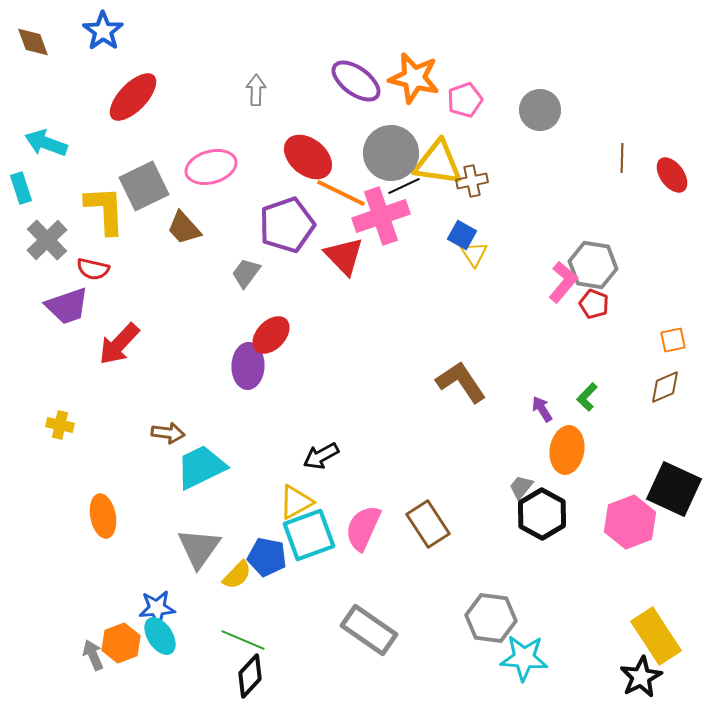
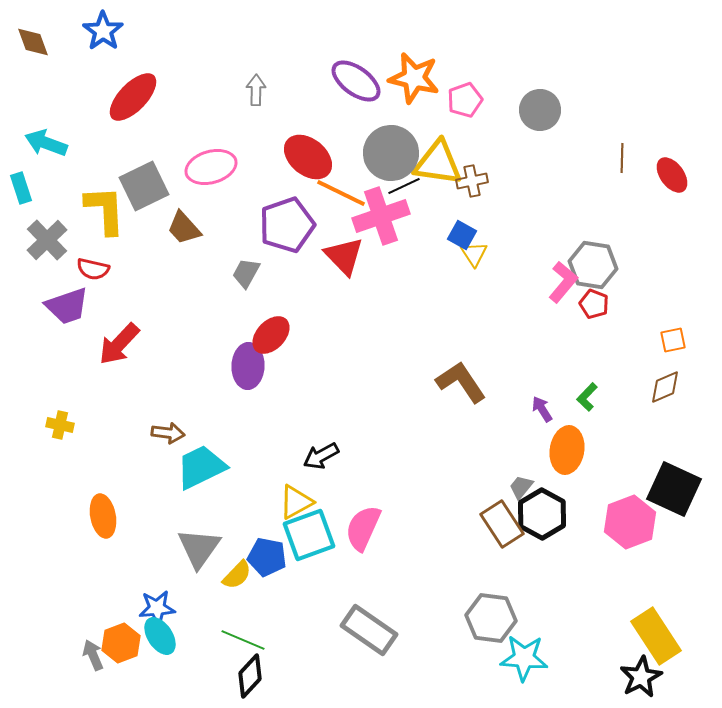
gray trapezoid at (246, 273): rotated 8 degrees counterclockwise
brown rectangle at (428, 524): moved 74 px right
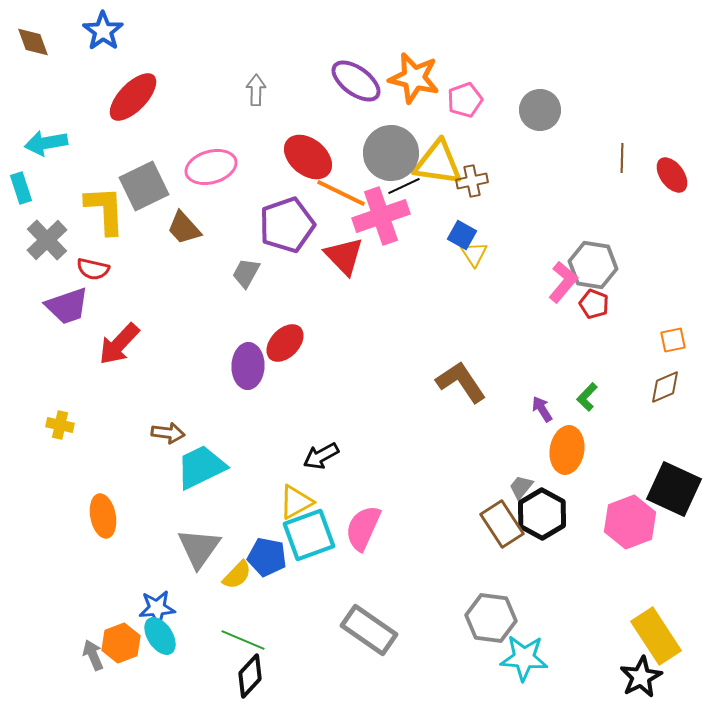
cyan arrow at (46, 143): rotated 30 degrees counterclockwise
red ellipse at (271, 335): moved 14 px right, 8 px down
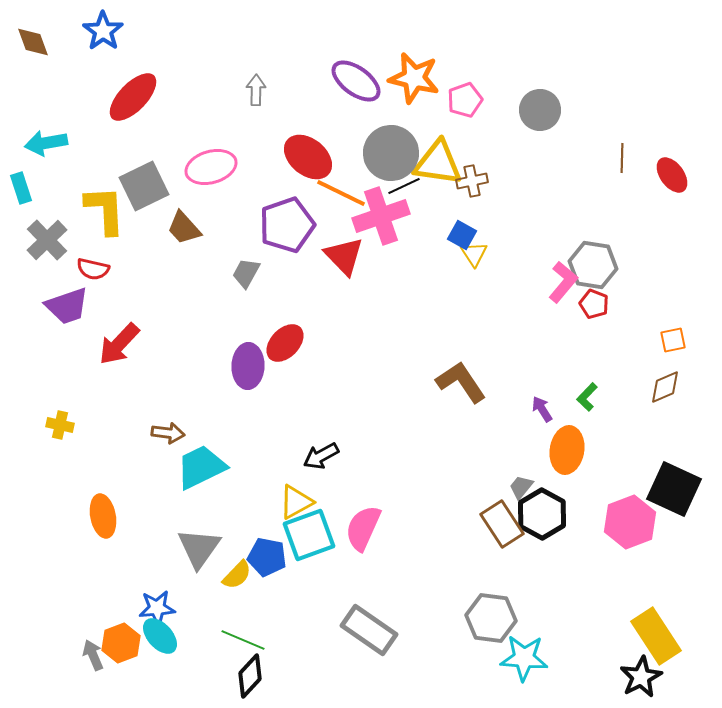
cyan ellipse at (160, 636): rotated 9 degrees counterclockwise
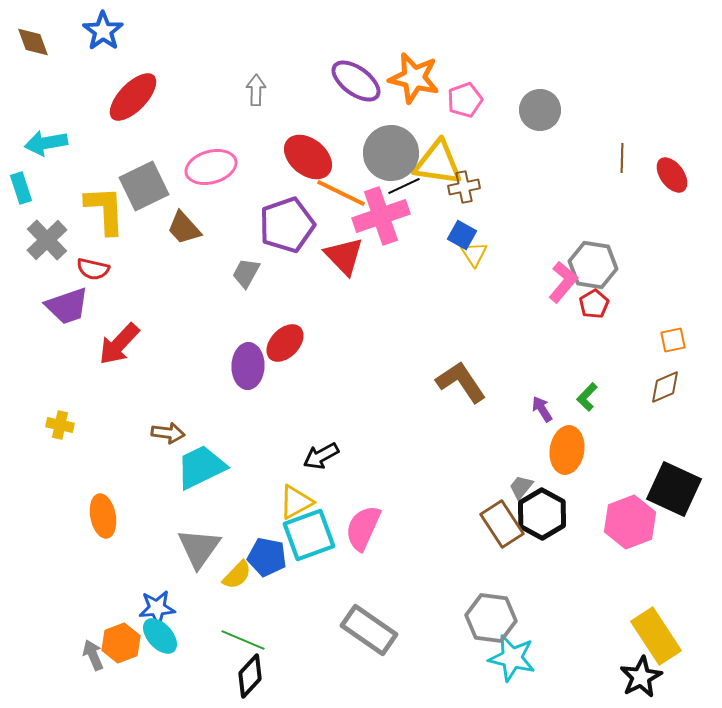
brown cross at (472, 181): moved 8 px left, 6 px down
red pentagon at (594, 304): rotated 20 degrees clockwise
cyan star at (524, 658): moved 12 px left; rotated 9 degrees clockwise
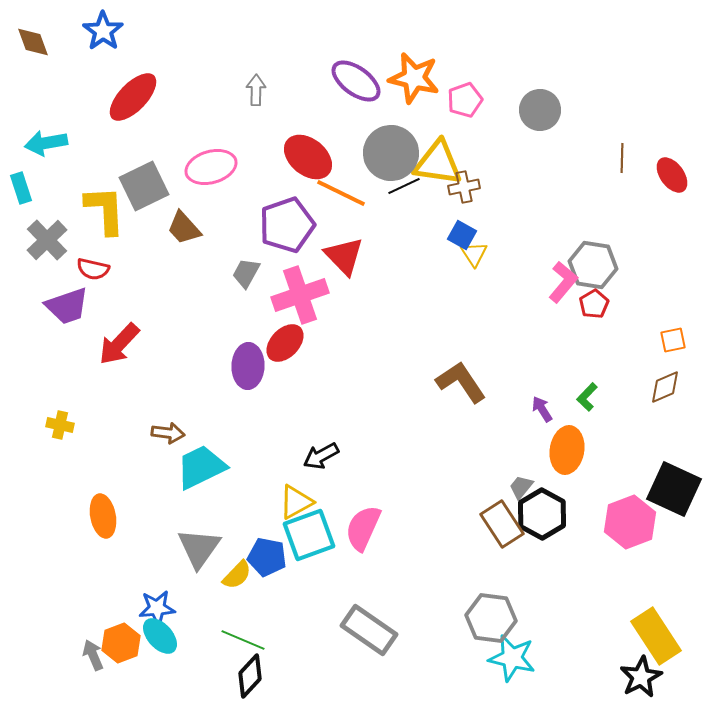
pink cross at (381, 216): moved 81 px left, 79 px down
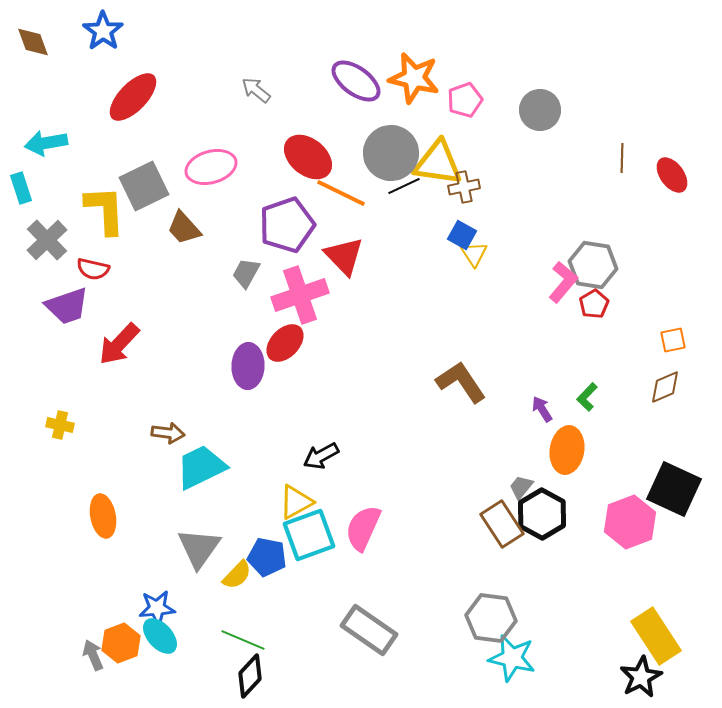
gray arrow at (256, 90): rotated 52 degrees counterclockwise
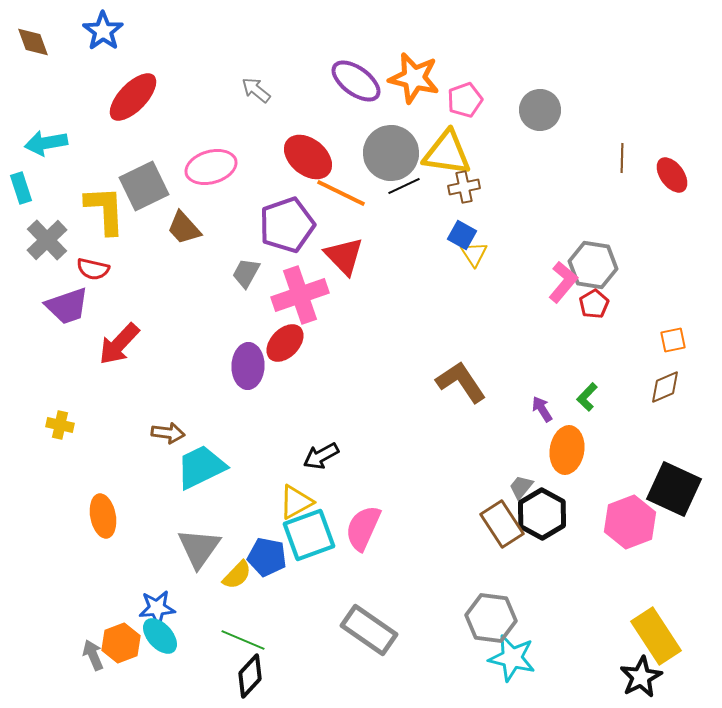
yellow triangle at (438, 163): moved 9 px right, 10 px up
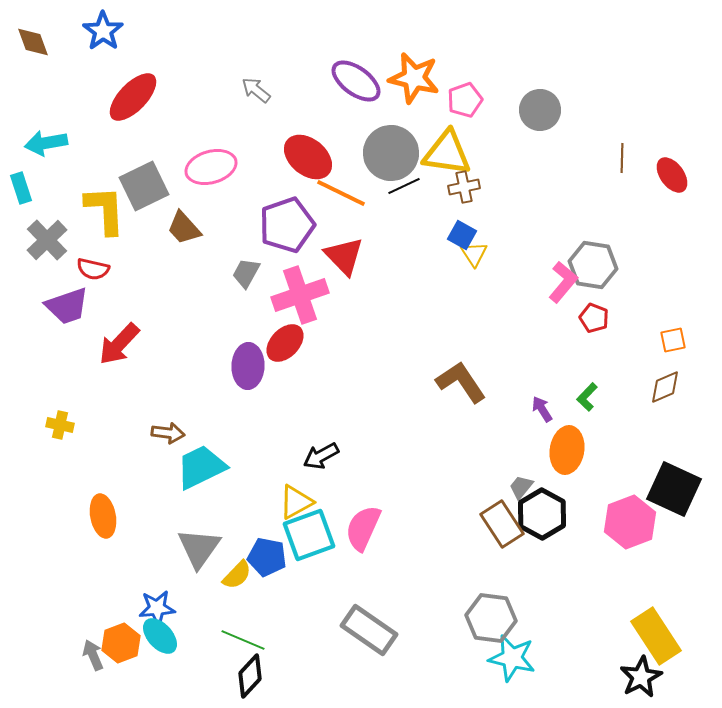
red pentagon at (594, 304): moved 14 px down; rotated 20 degrees counterclockwise
